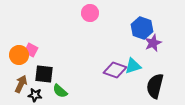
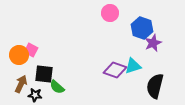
pink circle: moved 20 px right
green semicircle: moved 3 px left, 4 px up
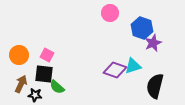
pink square: moved 16 px right, 5 px down
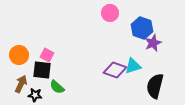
black square: moved 2 px left, 4 px up
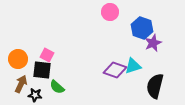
pink circle: moved 1 px up
orange circle: moved 1 px left, 4 px down
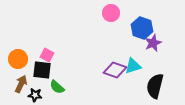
pink circle: moved 1 px right, 1 px down
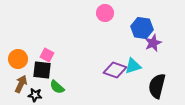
pink circle: moved 6 px left
blue hexagon: rotated 10 degrees counterclockwise
black semicircle: moved 2 px right
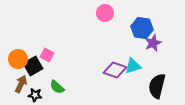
black square: moved 9 px left, 4 px up; rotated 36 degrees counterclockwise
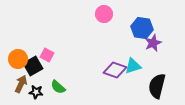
pink circle: moved 1 px left, 1 px down
green semicircle: moved 1 px right
black star: moved 1 px right, 3 px up
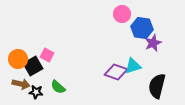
pink circle: moved 18 px right
purple diamond: moved 1 px right, 2 px down
brown arrow: rotated 78 degrees clockwise
